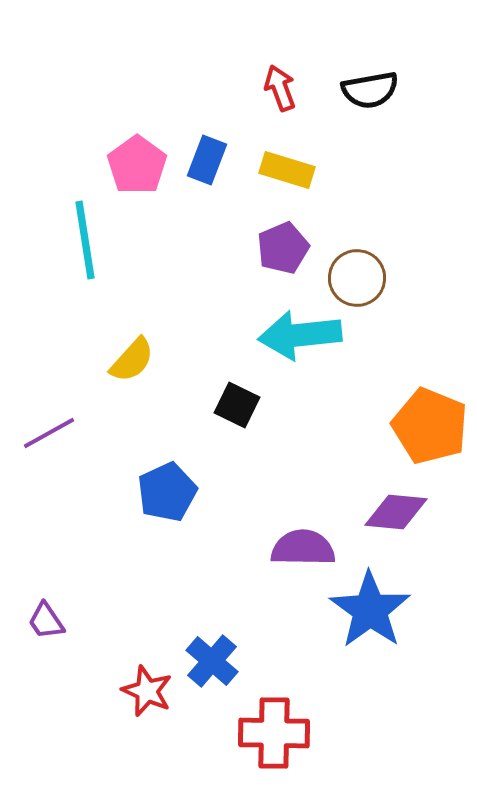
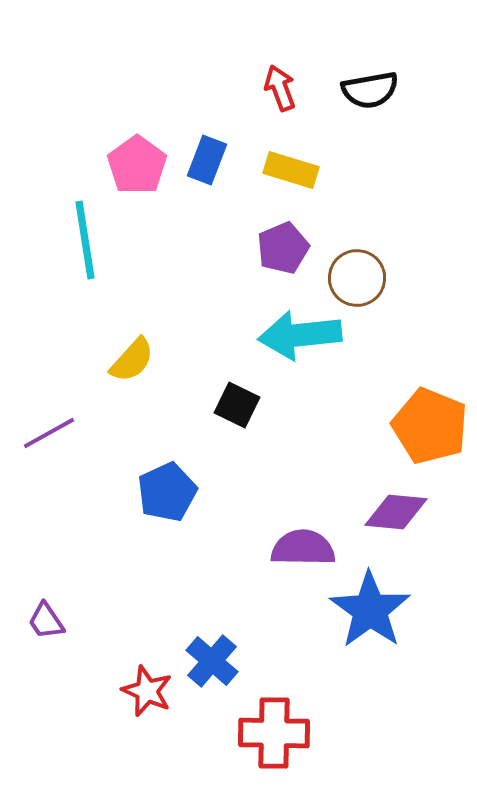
yellow rectangle: moved 4 px right
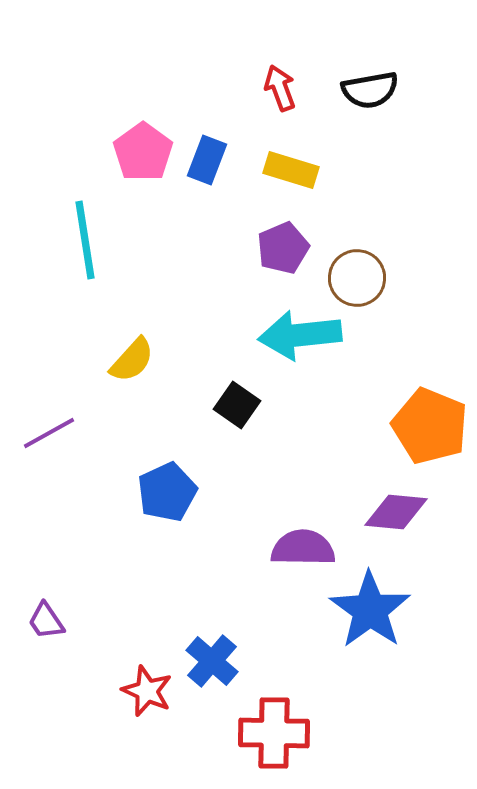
pink pentagon: moved 6 px right, 13 px up
black square: rotated 9 degrees clockwise
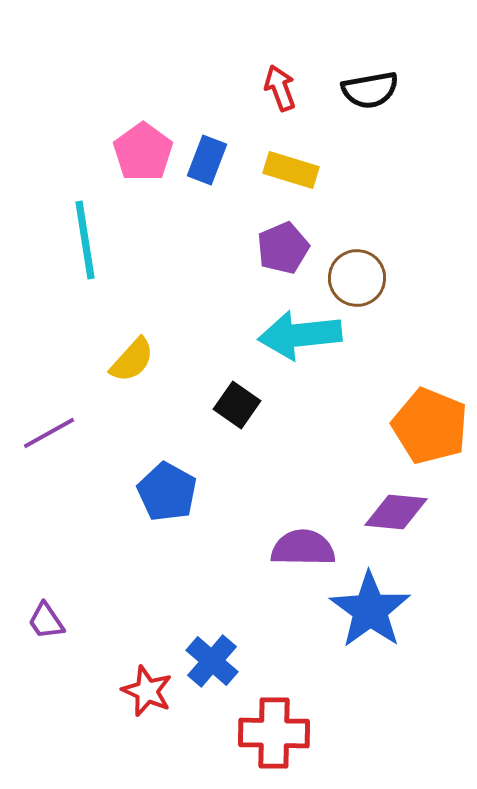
blue pentagon: rotated 18 degrees counterclockwise
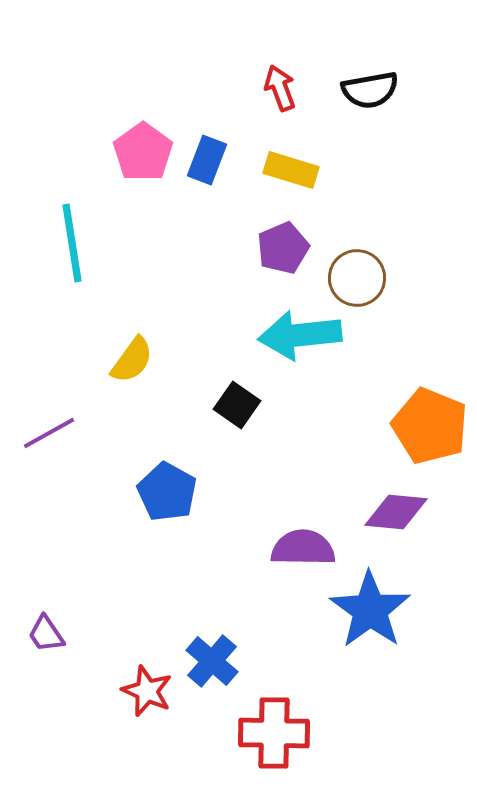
cyan line: moved 13 px left, 3 px down
yellow semicircle: rotated 6 degrees counterclockwise
purple trapezoid: moved 13 px down
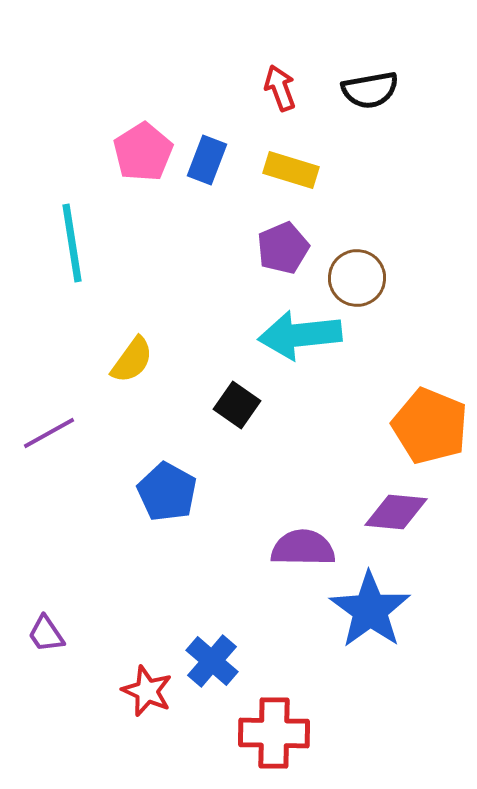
pink pentagon: rotated 4 degrees clockwise
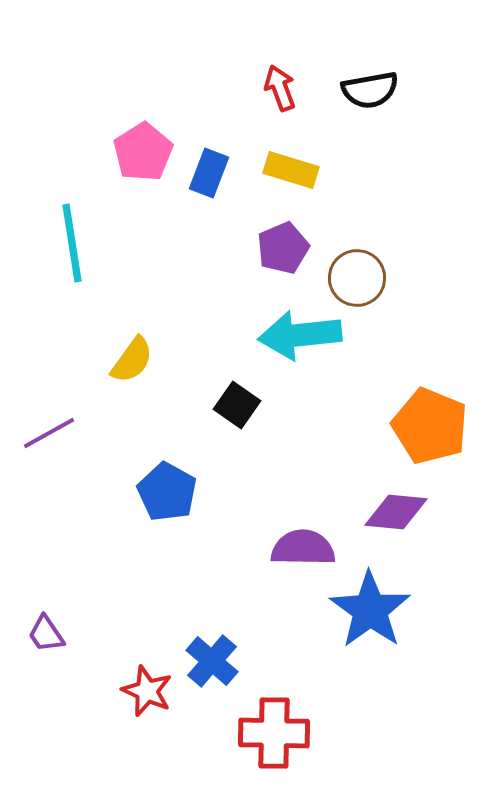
blue rectangle: moved 2 px right, 13 px down
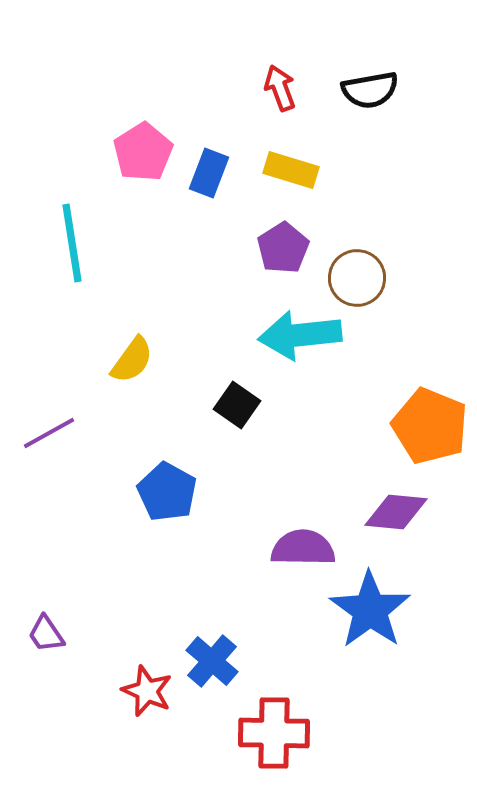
purple pentagon: rotated 9 degrees counterclockwise
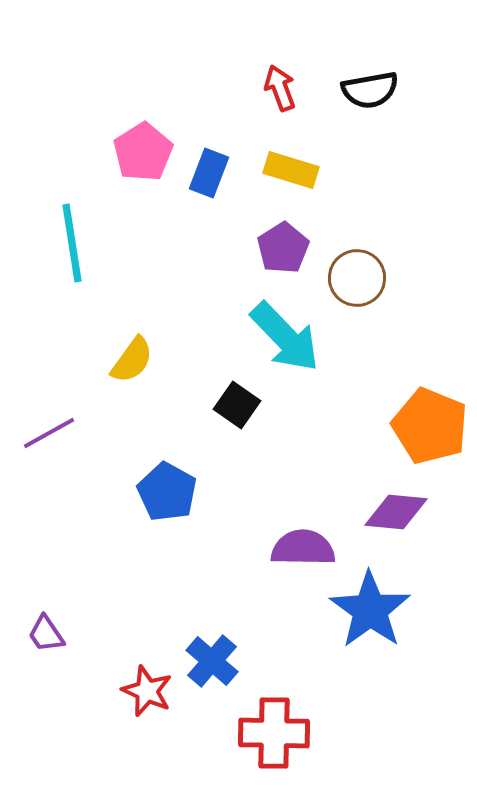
cyan arrow: moved 15 px left, 2 px down; rotated 128 degrees counterclockwise
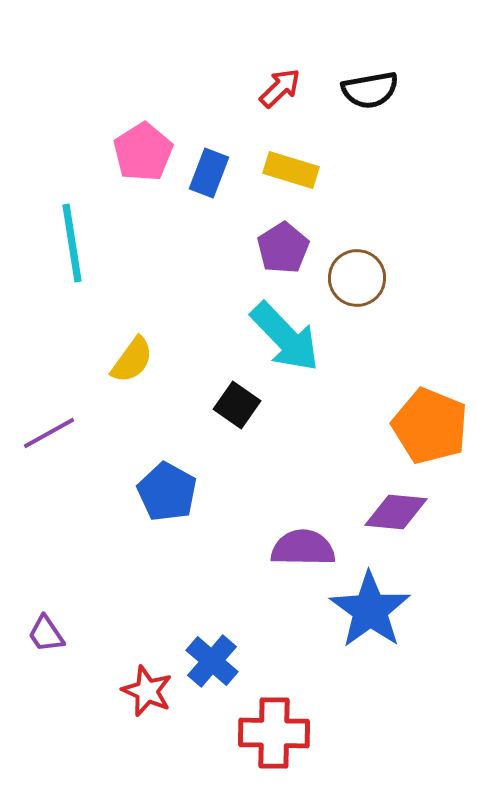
red arrow: rotated 66 degrees clockwise
